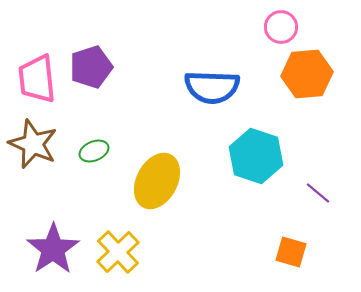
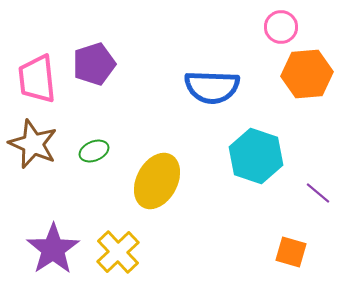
purple pentagon: moved 3 px right, 3 px up
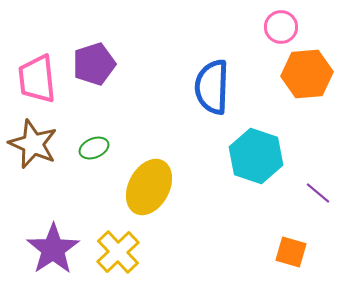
blue semicircle: rotated 90 degrees clockwise
green ellipse: moved 3 px up
yellow ellipse: moved 8 px left, 6 px down
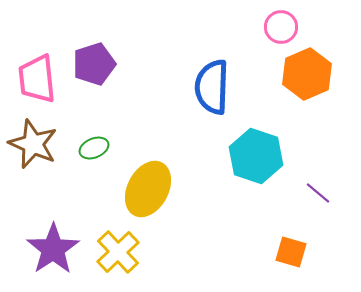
orange hexagon: rotated 18 degrees counterclockwise
yellow ellipse: moved 1 px left, 2 px down
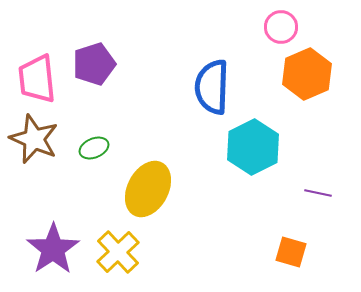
brown star: moved 1 px right, 5 px up
cyan hexagon: moved 3 px left, 9 px up; rotated 14 degrees clockwise
purple line: rotated 28 degrees counterclockwise
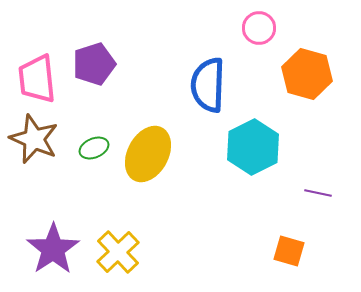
pink circle: moved 22 px left, 1 px down
orange hexagon: rotated 21 degrees counterclockwise
blue semicircle: moved 4 px left, 2 px up
yellow ellipse: moved 35 px up
orange square: moved 2 px left, 1 px up
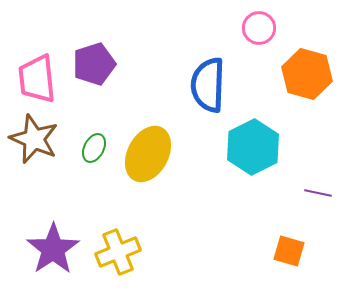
green ellipse: rotated 40 degrees counterclockwise
yellow cross: rotated 21 degrees clockwise
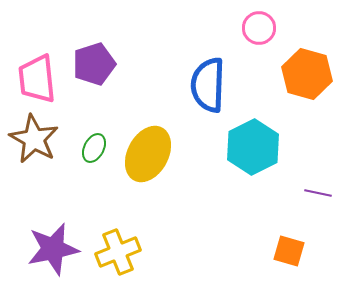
brown star: rotated 6 degrees clockwise
purple star: rotated 22 degrees clockwise
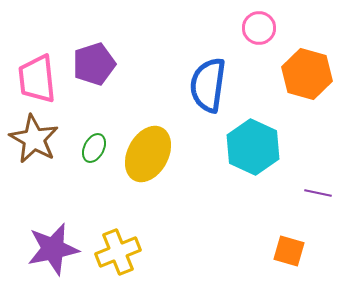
blue semicircle: rotated 6 degrees clockwise
cyan hexagon: rotated 8 degrees counterclockwise
